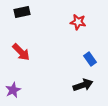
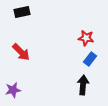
red star: moved 8 px right, 16 px down
blue rectangle: rotated 72 degrees clockwise
black arrow: rotated 66 degrees counterclockwise
purple star: rotated 14 degrees clockwise
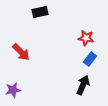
black rectangle: moved 18 px right
black arrow: rotated 18 degrees clockwise
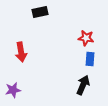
red arrow: rotated 36 degrees clockwise
blue rectangle: rotated 32 degrees counterclockwise
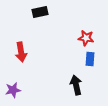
black arrow: moved 7 px left; rotated 36 degrees counterclockwise
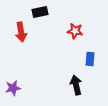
red star: moved 11 px left, 7 px up
red arrow: moved 20 px up
purple star: moved 2 px up
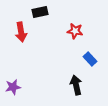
blue rectangle: rotated 48 degrees counterclockwise
purple star: moved 1 px up
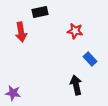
purple star: moved 6 px down; rotated 21 degrees clockwise
